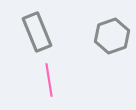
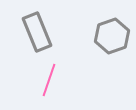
pink line: rotated 28 degrees clockwise
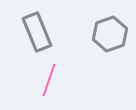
gray hexagon: moved 2 px left, 2 px up
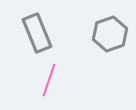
gray rectangle: moved 1 px down
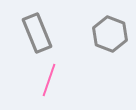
gray hexagon: rotated 20 degrees counterclockwise
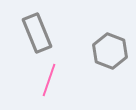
gray hexagon: moved 17 px down
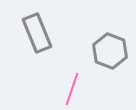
pink line: moved 23 px right, 9 px down
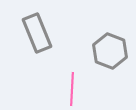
pink line: rotated 16 degrees counterclockwise
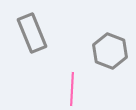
gray rectangle: moved 5 px left
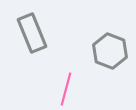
pink line: moved 6 px left; rotated 12 degrees clockwise
